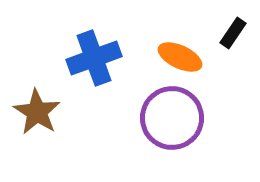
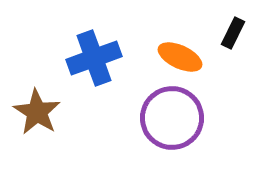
black rectangle: rotated 8 degrees counterclockwise
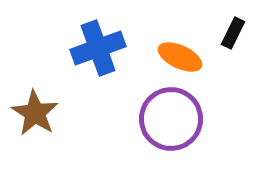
blue cross: moved 4 px right, 10 px up
brown star: moved 2 px left, 1 px down
purple circle: moved 1 px left, 1 px down
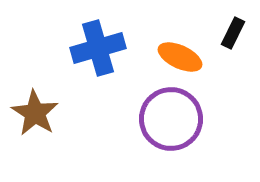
blue cross: rotated 4 degrees clockwise
